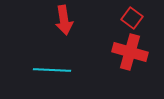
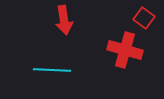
red square: moved 12 px right
red cross: moved 5 px left, 2 px up
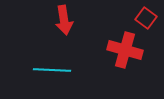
red square: moved 2 px right
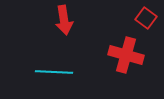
red cross: moved 1 px right, 5 px down
cyan line: moved 2 px right, 2 px down
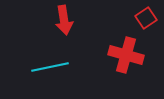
red square: rotated 20 degrees clockwise
cyan line: moved 4 px left, 5 px up; rotated 15 degrees counterclockwise
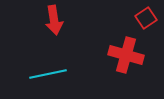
red arrow: moved 10 px left
cyan line: moved 2 px left, 7 px down
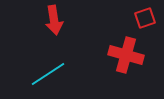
red square: moved 1 px left; rotated 15 degrees clockwise
cyan line: rotated 21 degrees counterclockwise
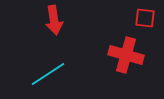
red square: rotated 25 degrees clockwise
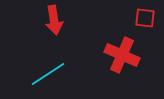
red cross: moved 4 px left; rotated 8 degrees clockwise
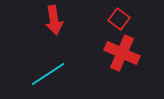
red square: moved 26 px left, 1 px down; rotated 30 degrees clockwise
red cross: moved 2 px up
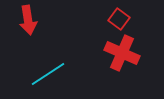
red arrow: moved 26 px left
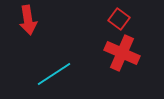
cyan line: moved 6 px right
